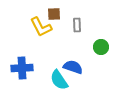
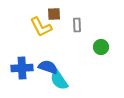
blue semicircle: moved 25 px left
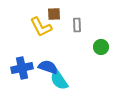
blue cross: rotated 10 degrees counterclockwise
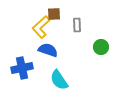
yellow L-shape: rotated 75 degrees clockwise
blue semicircle: moved 17 px up
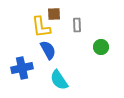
yellow L-shape: rotated 55 degrees counterclockwise
blue semicircle: rotated 42 degrees clockwise
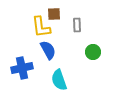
green circle: moved 8 px left, 5 px down
cyan semicircle: rotated 15 degrees clockwise
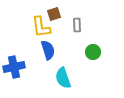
brown square: rotated 16 degrees counterclockwise
blue semicircle: rotated 12 degrees clockwise
blue cross: moved 8 px left, 1 px up
cyan semicircle: moved 4 px right, 2 px up
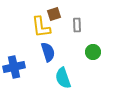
blue semicircle: moved 2 px down
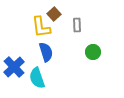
brown square: rotated 24 degrees counterclockwise
blue semicircle: moved 2 px left
blue cross: rotated 30 degrees counterclockwise
cyan semicircle: moved 26 px left
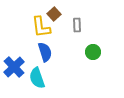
blue semicircle: moved 1 px left
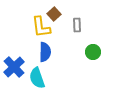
blue semicircle: rotated 18 degrees clockwise
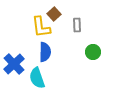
blue cross: moved 3 px up
